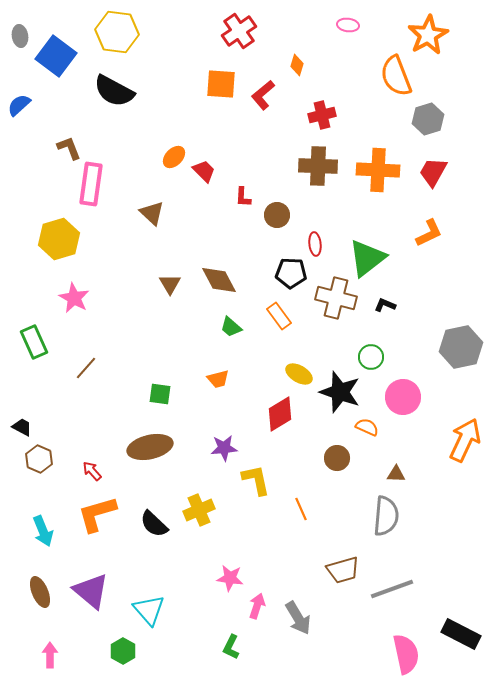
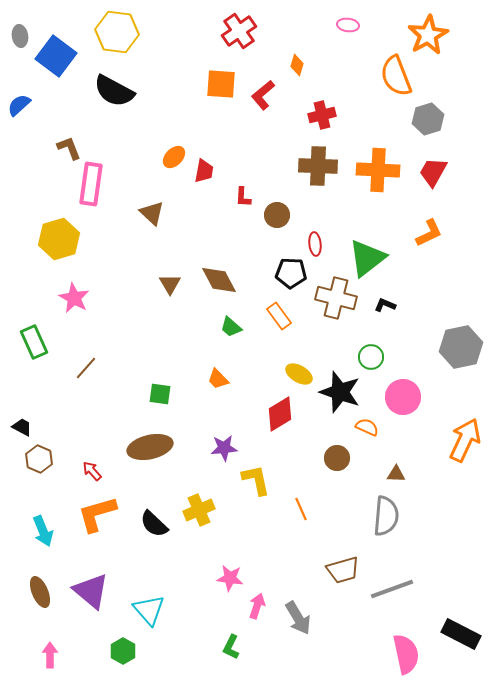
red trapezoid at (204, 171): rotated 55 degrees clockwise
orange trapezoid at (218, 379): rotated 60 degrees clockwise
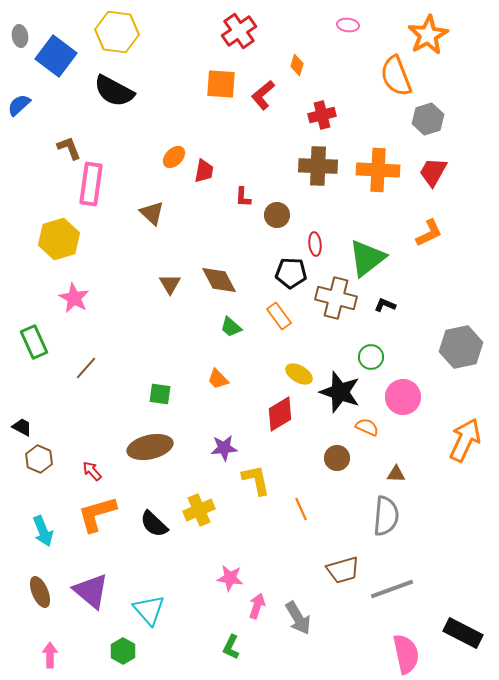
black rectangle at (461, 634): moved 2 px right, 1 px up
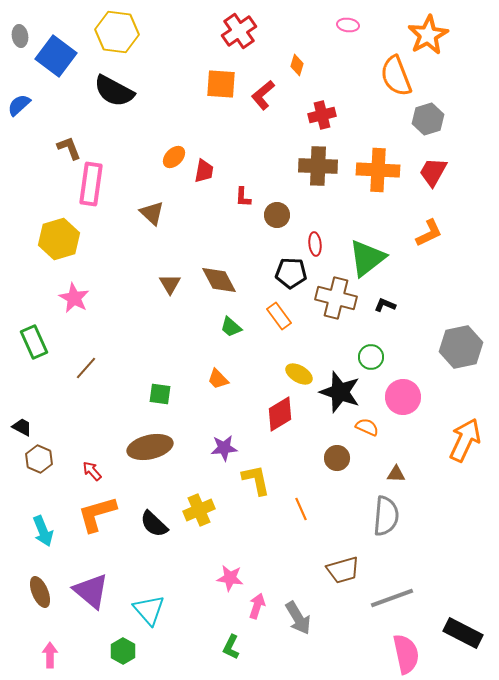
gray line at (392, 589): moved 9 px down
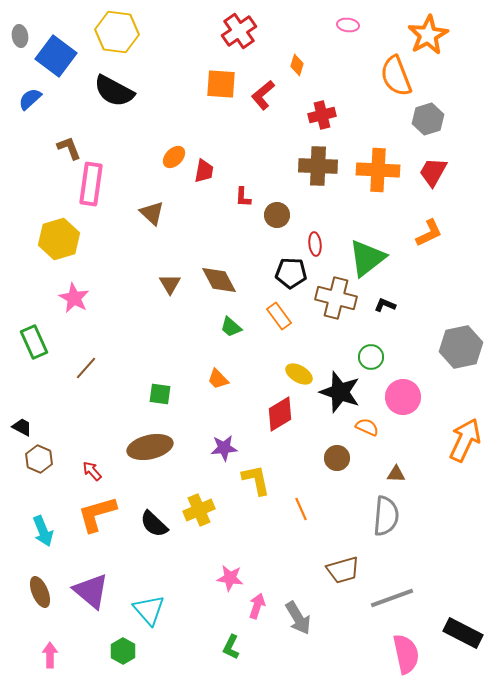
blue semicircle at (19, 105): moved 11 px right, 6 px up
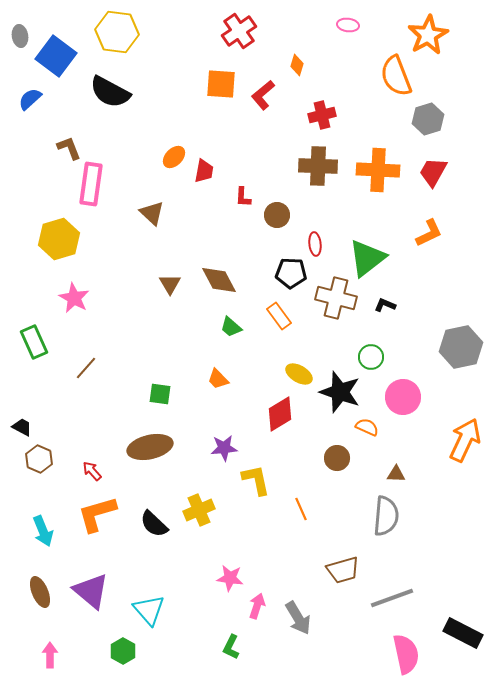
black semicircle at (114, 91): moved 4 px left, 1 px down
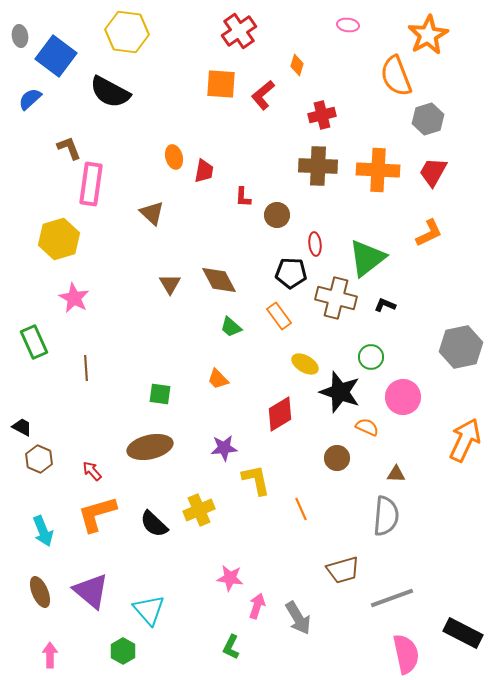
yellow hexagon at (117, 32): moved 10 px right
orange ellipse at (174, 157): rotated 60 degrees counterclockwise
brown line at (86, 368): rotated 45 degrees counterclockwise
yellow ellipse at (299, 374): moved 6 px right, 10 px up
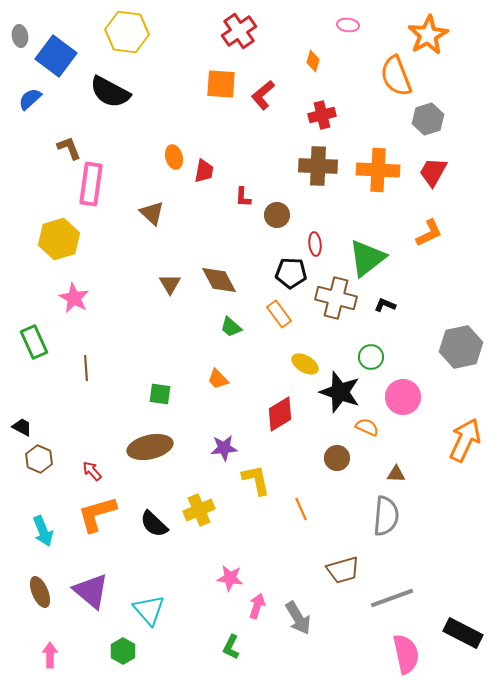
orange diamond at (297, 65): moved 16 px right, 4 px up
orange rectangle at (279, 316): moved 2 px up
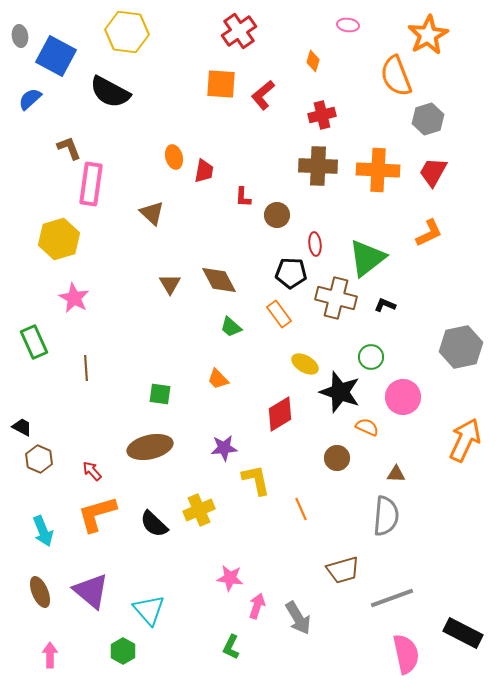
blue square at (56, 56): rotated 9 degrees counterclockwise
